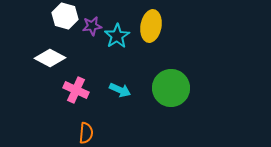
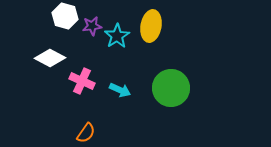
pink cross: moved 6 px right, 9 px up
orange semicircle: rotated 30 degrees clockwise
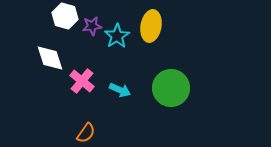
white diamond: rotated 44 degrees clockwise
pink cross: rotated 15 degrees clockwise
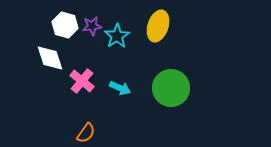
white hexagon: moved 9 px down
yellow ellipse: moved 7 px right; rotated 8 degrees clockwise
cyan arrow: moved 2 px up
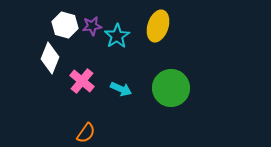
white diamond: rotated 40 degrees clockwise
cyan arrow: moved 1 px right, 1 px down
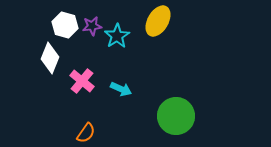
yellow ellipse: moved 5 px up; rotated 12 degrees clockwise
green circle: moved 5 px right, 28 px down
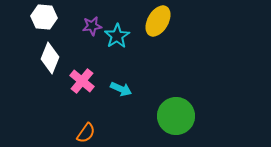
white hexagon: moved 21 px left, 8 px up; rotated 10 degrees counterclockwise
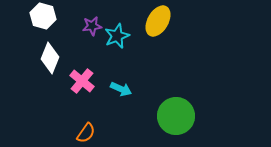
white hexagon: moved 1 px left, 1 px up; rotated 10 degrees clockwise
cyan star: rotated 10 degrees clockwise
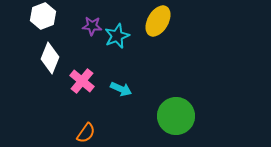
white hexagon: rotated 25 degrees clockwise
purple star: rotated 12 degrees clockwise
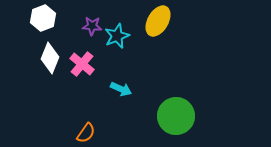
white hexagon: moved 2 px down
pink cross: moved 17 px up
